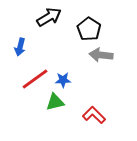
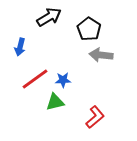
red L-shape: moved 1 px right, 2 px down; rotated 95 degrees clockwise
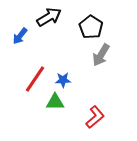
black pentagon: moved 2 px right, 2 px up
blue arrow: moved 11 px up; rotated 24 degrees clockwise
gray arrow: rotated 65 degrees counterclockwise
red line: rotated 20 degrees counterclockwise
green triangle: rotated 12 degrees clockwise
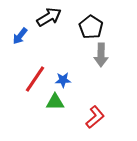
gray arrow: rotated 30 degrees counterclockwise
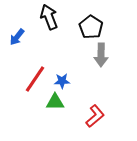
black arrow: rotated 80 degrees counterclockwise
blue arrow: moved 3 px left, 1 px down
blue star: moved 1 px left, 1 px down
red L-shape: moved 1 px up
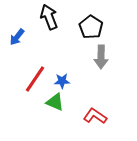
gray arrow: moved 2 px down
green triangle: rotated 24 degrees clockwise
red L-shape: rotated 105 degrees counterclockwise
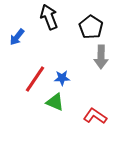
blue star: moved 3 px up
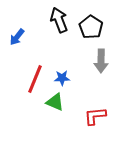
black arrow: moved 10 px right, 3 px down
gray arrow: moved 4 px down
red line: rotated 12 degrees counterclockwise
red L-shape: rotated 40 degrees counterclockwise
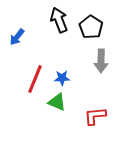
green triangle: moved 2 px right
